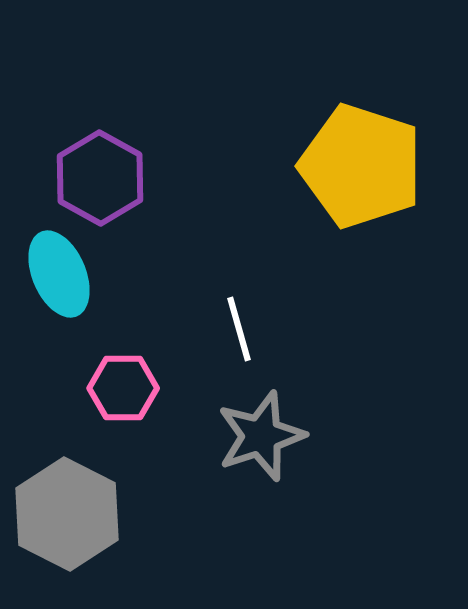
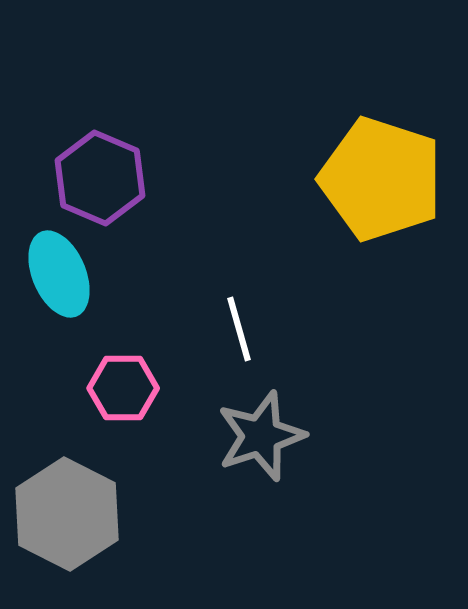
yellow pentagon: moved 20 px right, 13 px down
purple hexagon: rotated 6 degrees counterclockwise
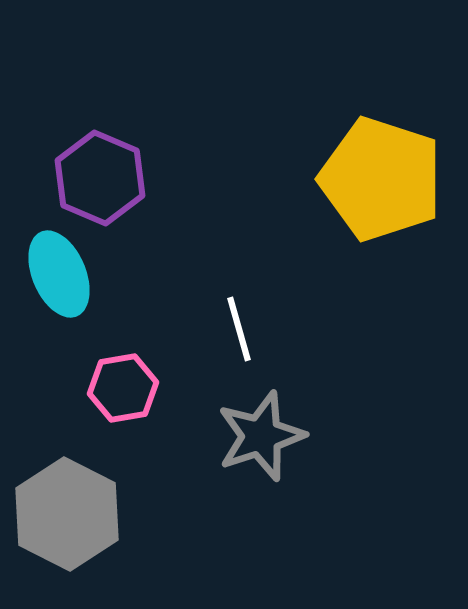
pink hexagon: rotated 10 degrees counterclockwise
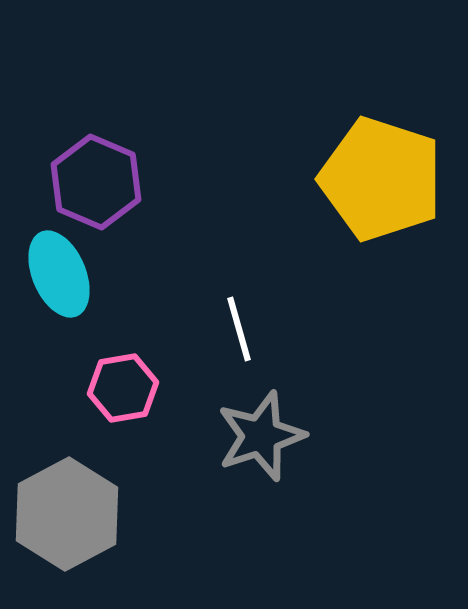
purple hexagon: moved 4 px left, 4 px down
gray hexagon: rotated 5 degrees clockwise
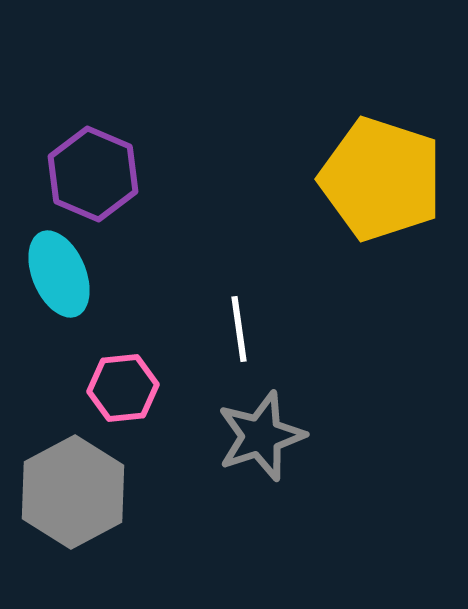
purple hexagon: moved 3 px left, 8 px up
white line: rotated 8 degrees clockwise
pink hexagon: rotated 4 degrees clockwise
gray hexagon: moved 6 px right, 22 px up
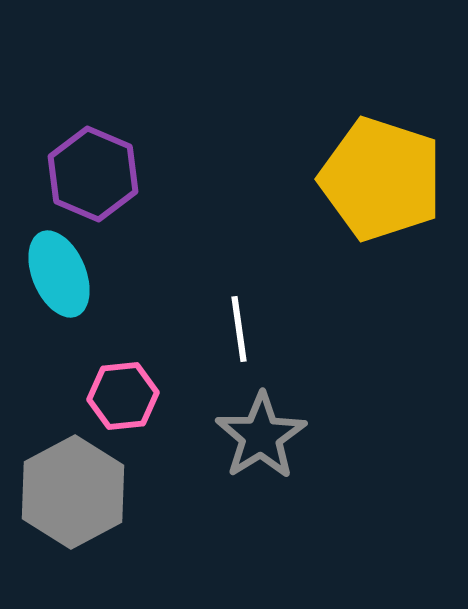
pink hexagon: moved 8 px down
gray star: rotated 14 degrees counterclockwise
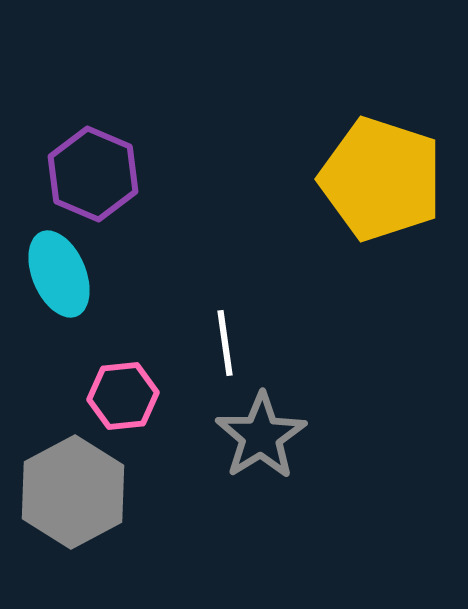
white line: moved 14 px left, 14 px down
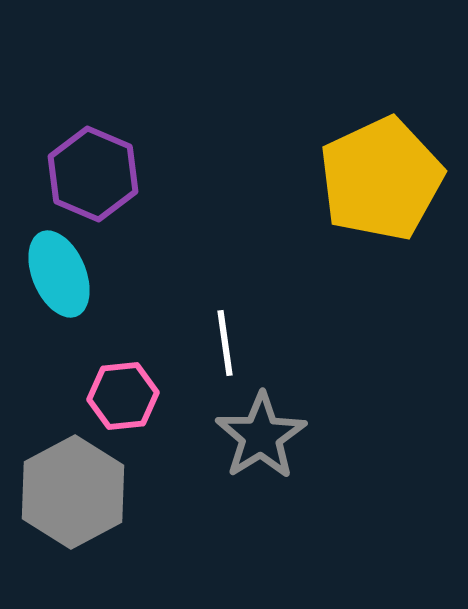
yellow pentagon: rotated 29 degrees clockwise
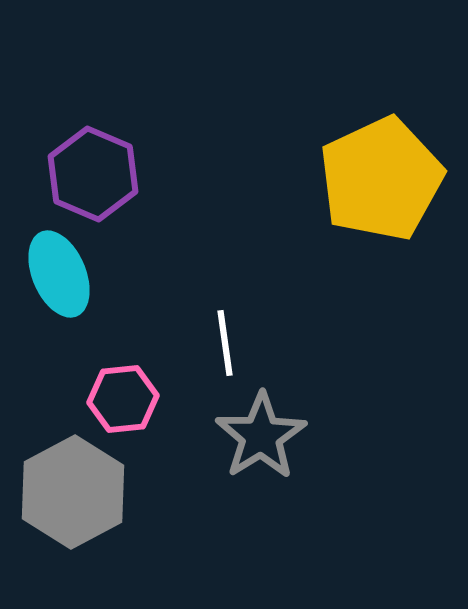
pink hexagon: moved 3 px down
